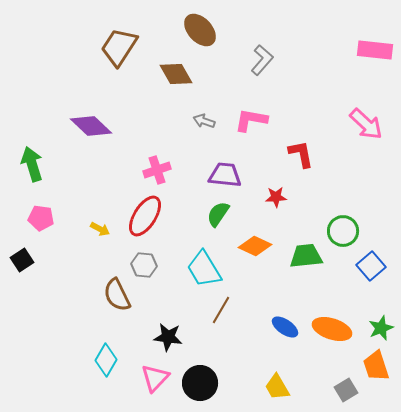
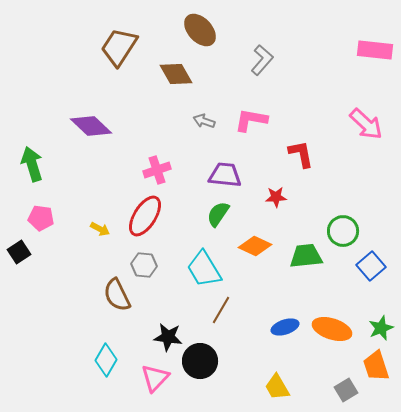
black square: moved 3 px left, 8 px up
blue ellipse: rotated 52 degrees counterclockwise
black circle: moved 22 px up
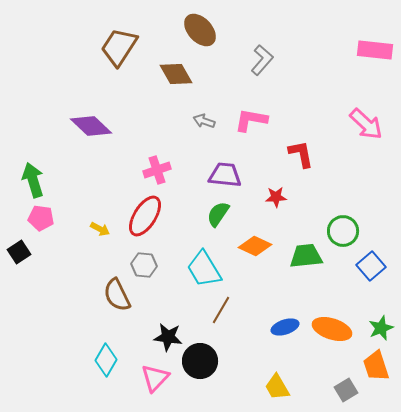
green arrow: moved 1 px right, 16 px down
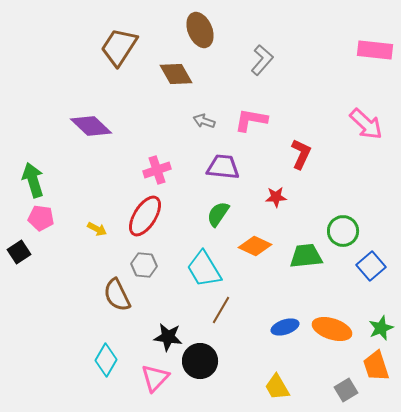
brown ellipse: rotated 20 degrees clockwise
red L-shape: rotated 36 degrees clockwise
purple trapezoid: moved 2 px left, 8 px up
yellow arrow: moved 3 px left
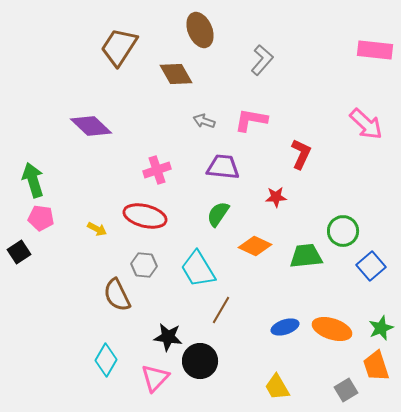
red ellipse: rotated 72 degrees clockwise
cyan trapezoid: moved 6 px left
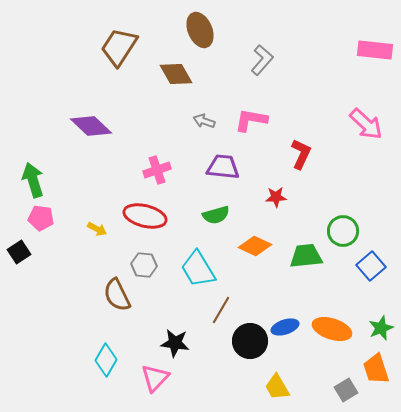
green semicircle: moved 2 px left, 1 px down; rotated 140 degrees counterclockwise
black star: moved 7 px right, 6 px down
black circle: moved 50 px right, 20 px up
orange trapezoid: moved 3 px down
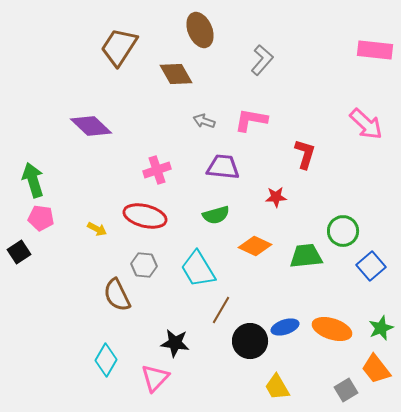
red L-shape: moved 4 px right; rotated 8 degrees counterclockwise
orange trapezoid: rotated 20 degrees counterclockwise
